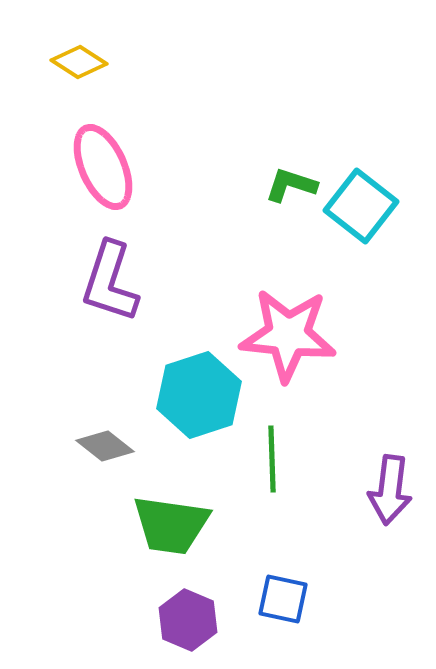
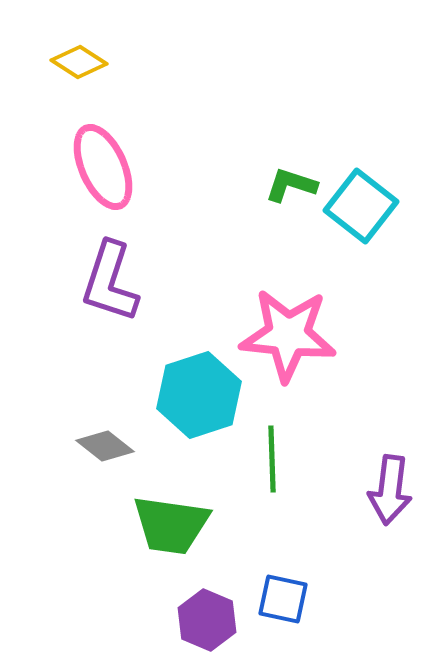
purple hexagon: moved 19 px right
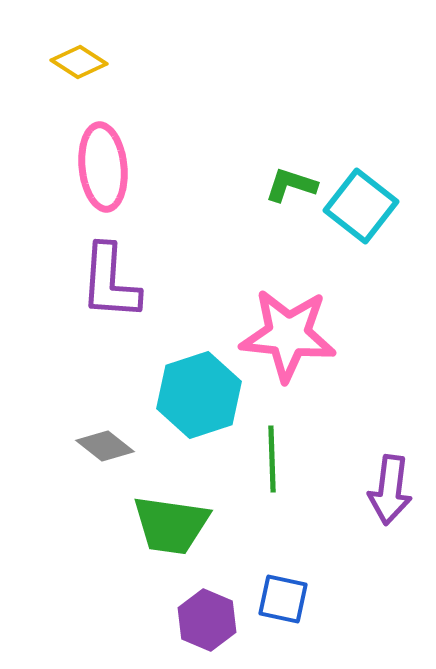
pink ellipse: rotated 18 degrees clockwise
purple L-shape: rotated 14 degrees counterclockwise
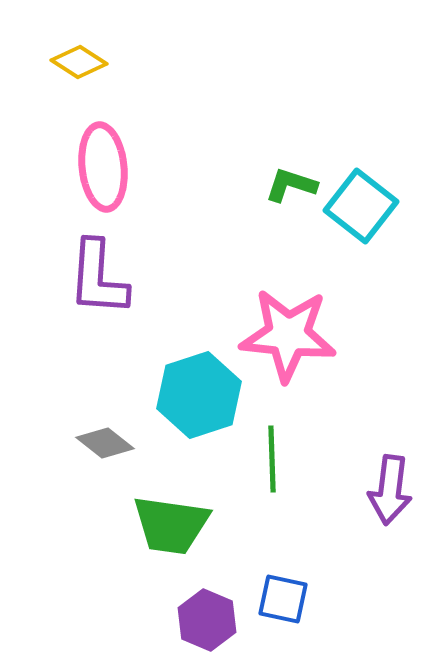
purple L-shape: moved 12 px left, 4 px up
gray diamond: moved 3 px up
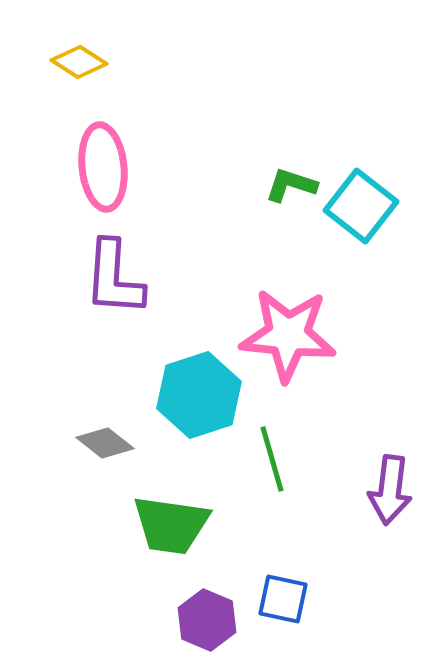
purple L-shape: moved 16 px right
green line: rotated 14 degrees counterclockwise
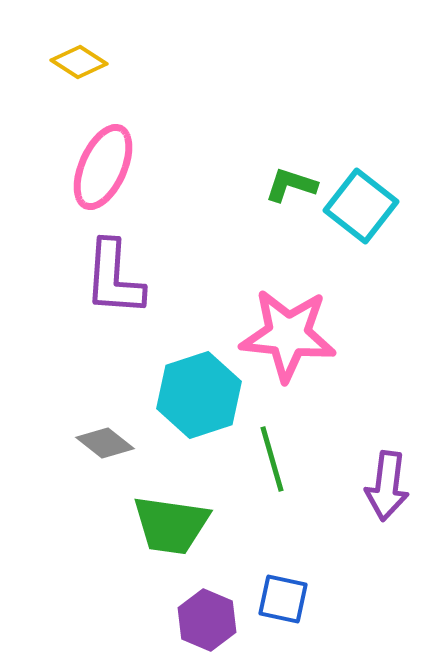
pink ellipse: rotated 30 degrees clockwise
purple arrow: moved 3 px left, 4 px up
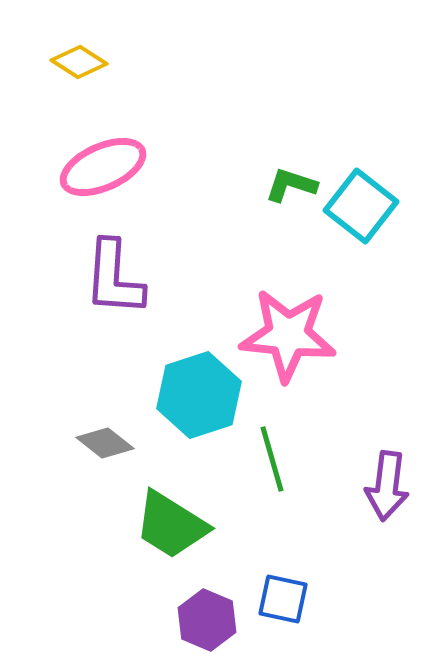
pink ellipse: rotated 42 degrees clockwise
green trapezoid: rotated 24 degrees clockwise
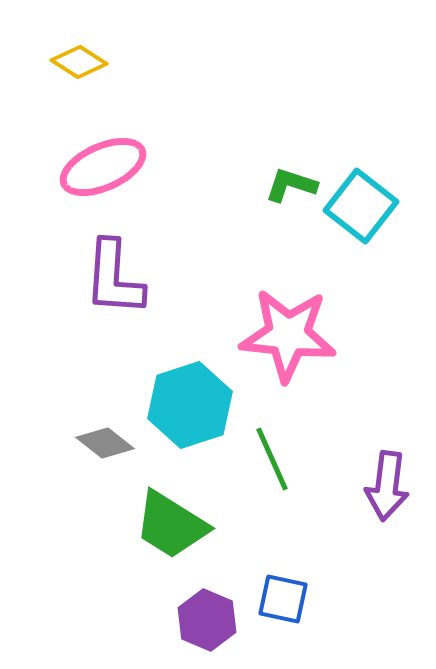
cyan hexagon: moved 9 px left, 10 px down
green line: rotated 8 degrees counterclockwise
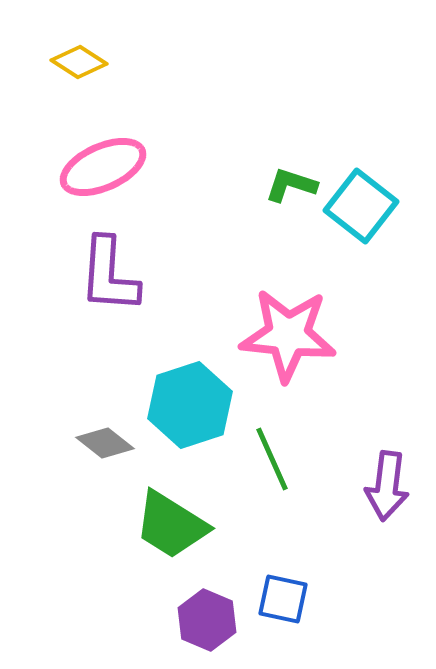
purple L-shape: moved 5 px left, 3 px up
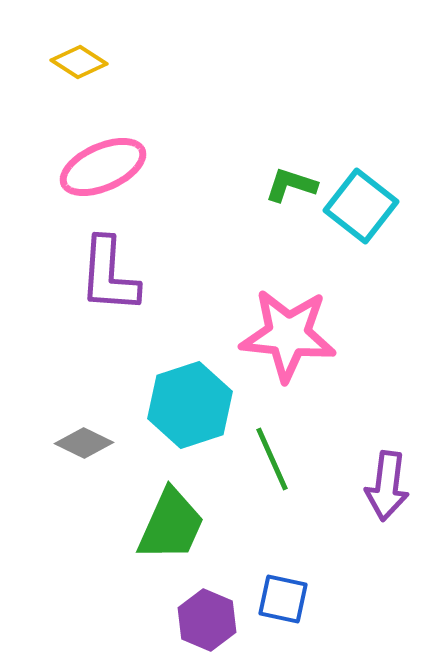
gray diamond: moved 21 px left; rotated 12 degrees counterclockwise
green trapezoid: rotated 98 degrees counterclockwise
